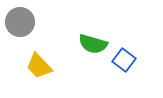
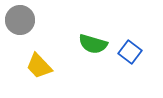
gray circle: moved 2 px up
blue square: moved 6 px right, 8 px up
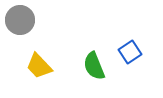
green semicircle: moved 1 px right, 22 px down; rotated 52 degrees clockwise
blue square: rotated 20 degrees clockwise
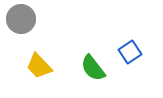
gray circle: moved 1 px right, 1 px up
green semicircle: moved 1 px left, 2 px down; rotated 16 degrees counterclockwise
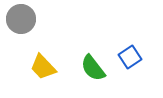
blue square: moved 5 px down
yellow trapezoid: moved 4 px right, 1 px down
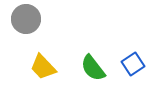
gray circle: moved 5 px right
blue square: moved 3 px right, 7 px down
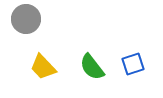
blue square: rotated 15 degrees clockwise
green semicircle: moved 1 px left, 1 px up
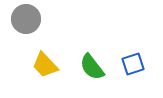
yellow trapezoid: moved 2 px right, 2 px up
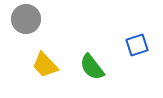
blue square: moved 4 px right, 19 px up
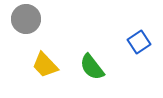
blue square: moved 2 px right, 3 px up; rotated 15 degrees counterclockwise
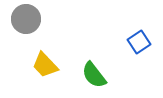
green semicircle: moved 2 px right, 8 px down
